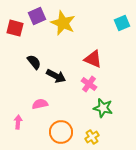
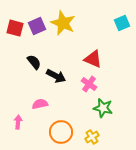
purple square: moved 10 px down
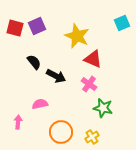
yellow star: moved 14 px right, 13 px down
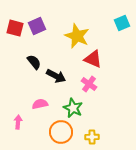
green star: moved 30 px left; rotated 12 degrees clockwise
yellow cross: rotated 32 degrees clockwise
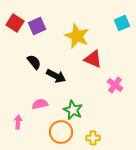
red square: moved 5 px up; rotated 18 degrees clockwise
pink cross: moved 26 px right, 1 px down
green star: moved 2 px down
yellow cross: moved 1 px right, 1 px down
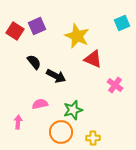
red square: moved 8 px down
green star: rotated 30 degrees clockwise
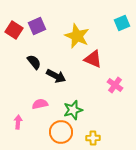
red square: moved 1 px left, 1 px up
